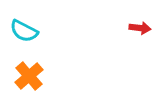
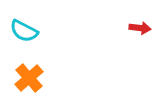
orange cross: moved 2 px down
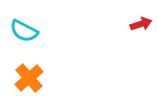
red arrow: moved 1 px right, 4 px up; rotated 25 degrees counterclockwise
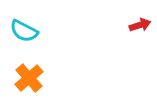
red arrow: moved 1 px left, 1 px down
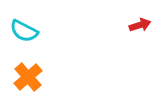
orange cross: moved 1 px left, 1 px up
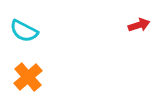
red arrow: moved 1 px left
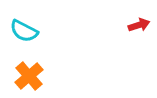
orange cross: moved 1 px right, 1 px up
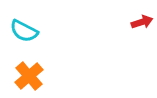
red arrow: moved 3 px right, 3 px up
